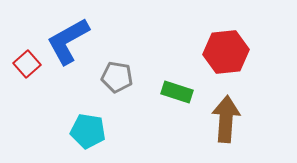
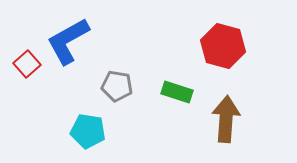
red hexagon: moved 3 px left, 6 px up; rotated 21 degrees clockwise
gray pentagon: moved 9 px down
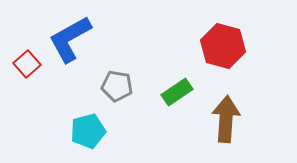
blue L-shape: moved 2 px right, 2 px up
green rectangle: rotated 52 degrees counterclockwise
cyan pentagon: rotated 24 degrees counterclockwise
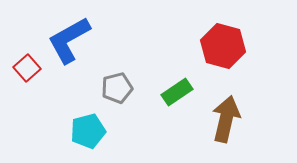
blue L-shape: moved 1 px left, 1 px down
red square: moved 4 px down
gray pentagon: moved 2 px down; rotated 24 degrees counterclockwise
brown arrow: rotated 9 degrees clockwise
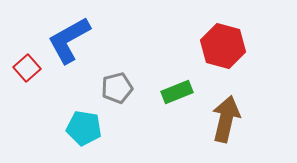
green rectangle: rotated 12 degrees clockwise
cyan pentagon: moved 4 px left, 3 px up; rotated 24 degrees clockwise
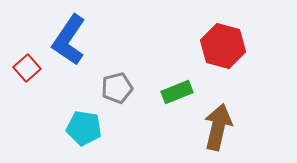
blue L-shape: rotated 27 degrees counterclockwise
brown arrow: moved 8 px left, 8 px down
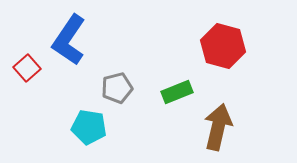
cyan pentagon: moved 5 px right, 1 px up
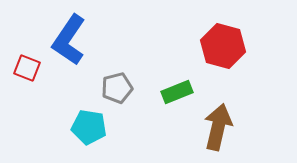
red square: rotated 28 degrees counterclockwise
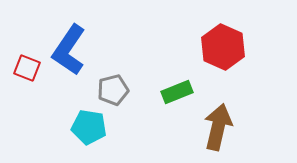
blue L-shape: moved 10 px down
red hexagon: moved 1 px down; rotated 9 degrees clockwise
gray pentagon: moved 4 px left, 2 px down
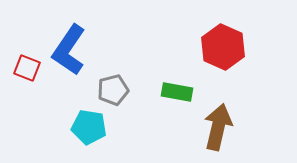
green rectangle: rotated 32 degrees clockwise
